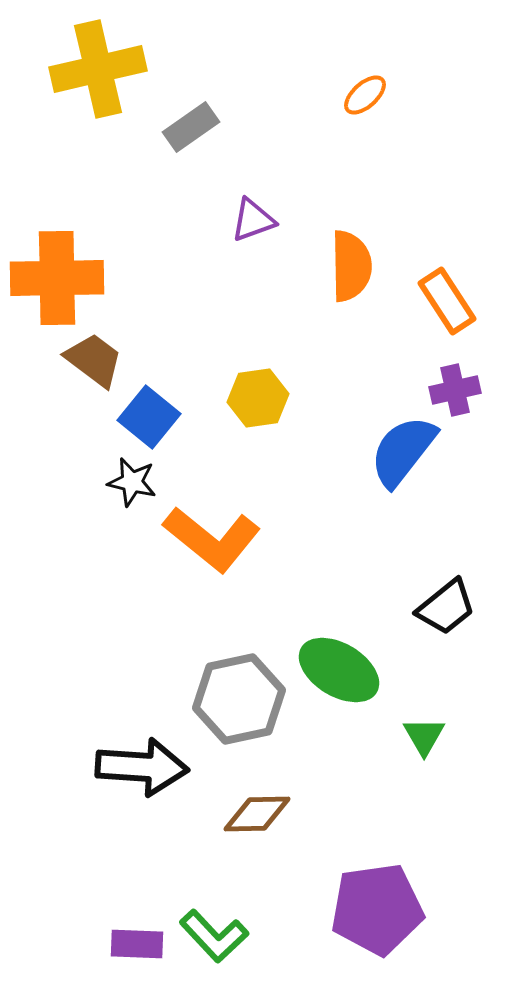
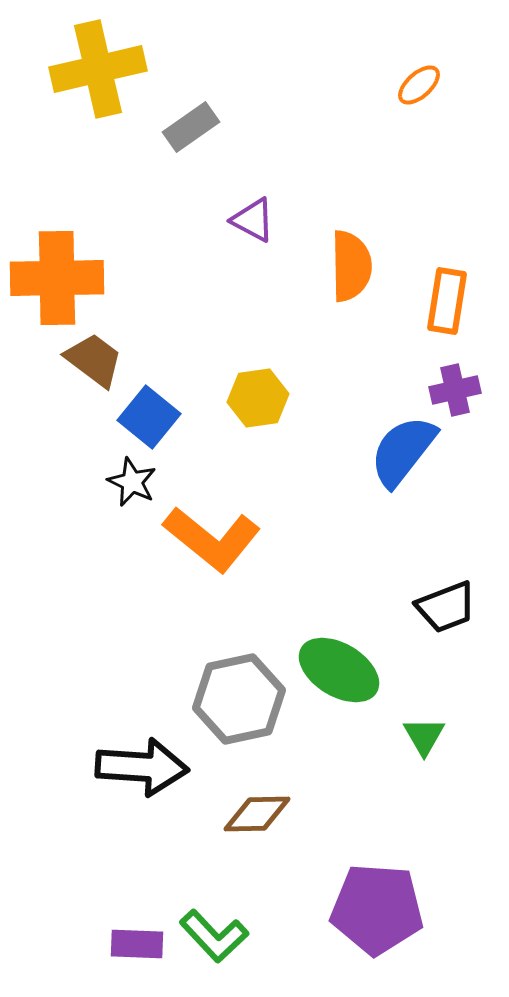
orange ellipse: moved 54 px right, 10 px up
purple triangle: rotated 48 degrees clockwise
orange rectangle: rotated 42 degrees clockwise
black star: rotated 12 degrees clockwise
black trapezoid: rotated 18 degrees clockwise
purple pentagon: rotated 12 degrees clockwise
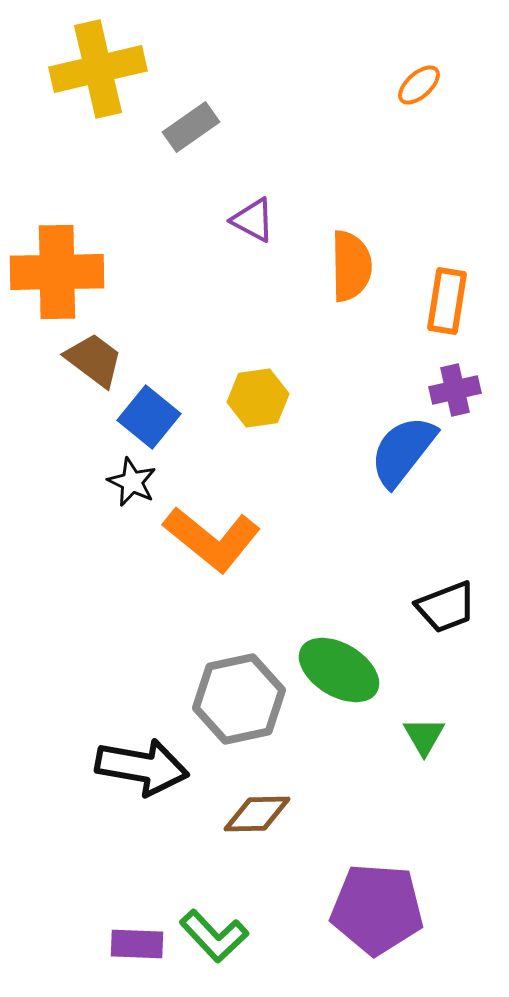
orange cross: moved 6 px up
black arrow: rotated 6 degrees clockwise
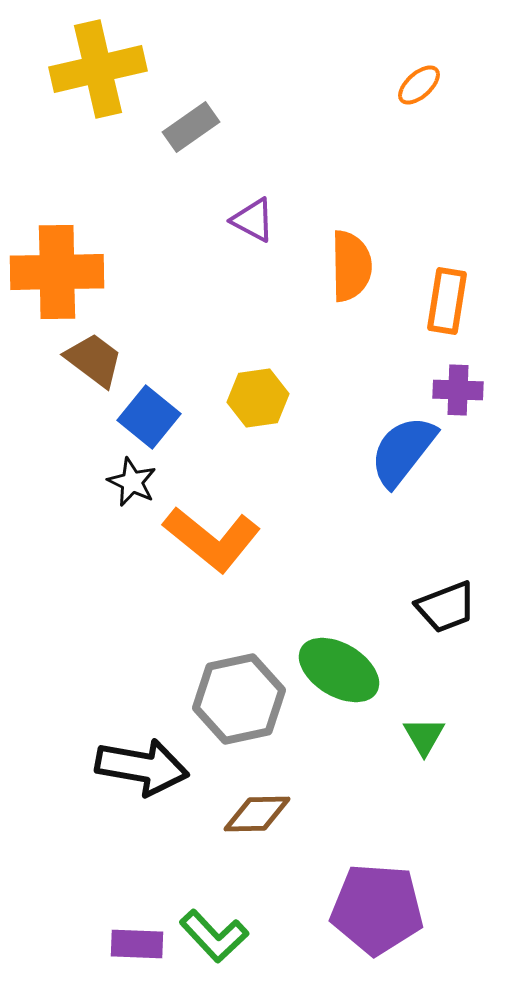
purple cross: moved 3 px right; rotated 15 degrees clockwise
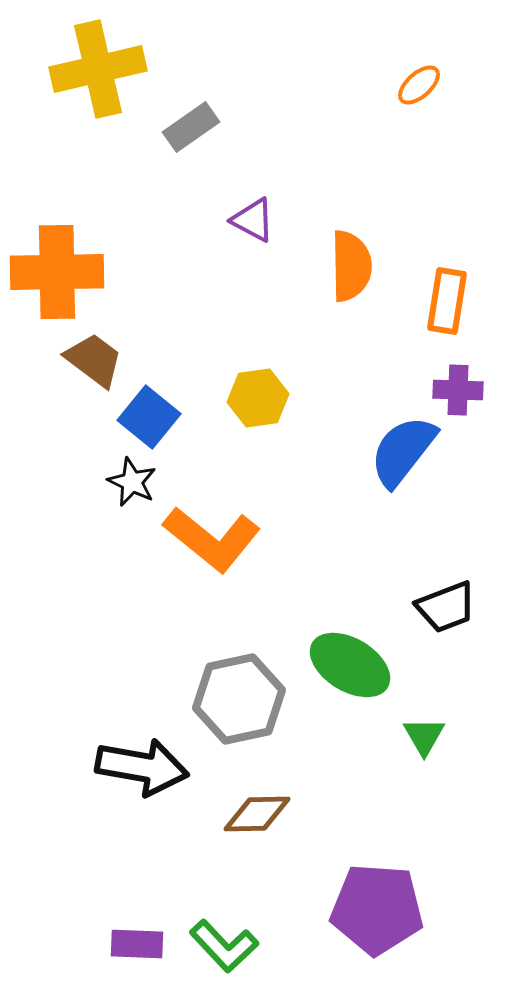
green ellipse: moved 11 px right, 5 px up
green L-shape: moved 10 px right, 10 px down
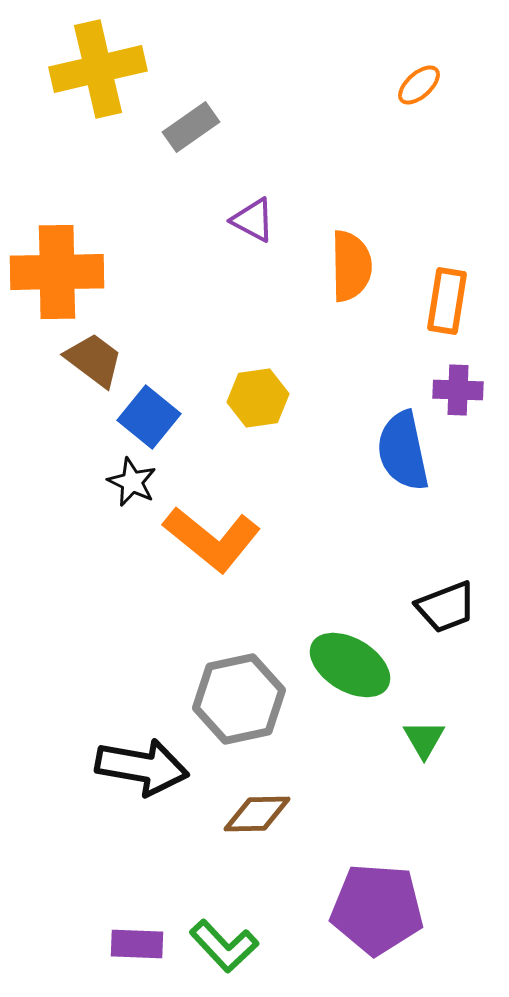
blue semicircle: rotated 50 degrees counterclockwise
green triangle: moved 3 px down
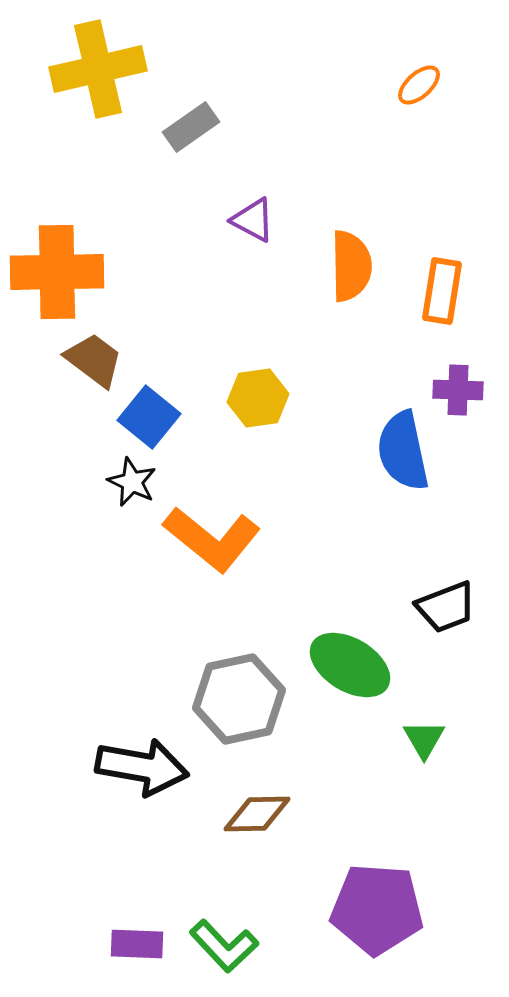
orange rectangle: moved 5 px left, 10 px up
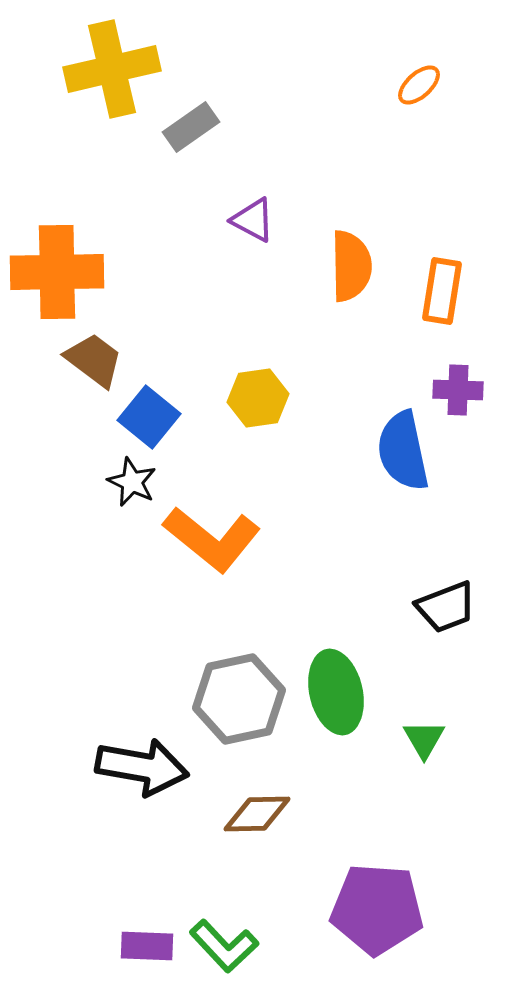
yellow cross: moved 14 px right
green ellipse: moved 14 px left, 27 px down; rotated 46 degrees clockwise
purple rectangle: moved 10 px right, 2 px down
